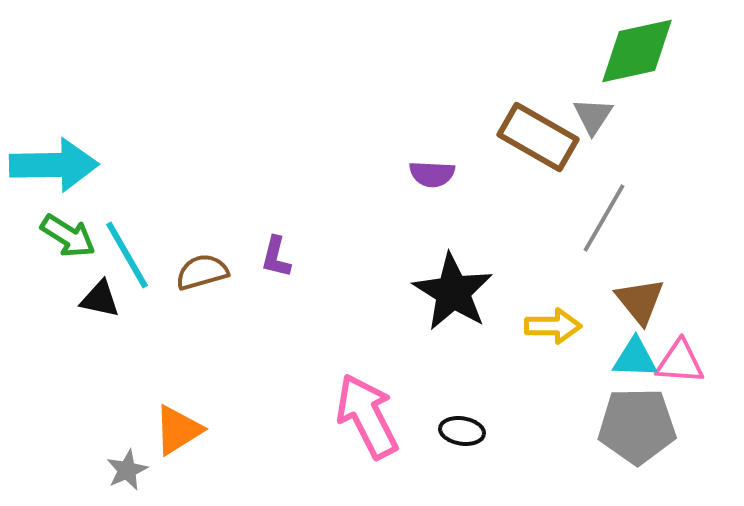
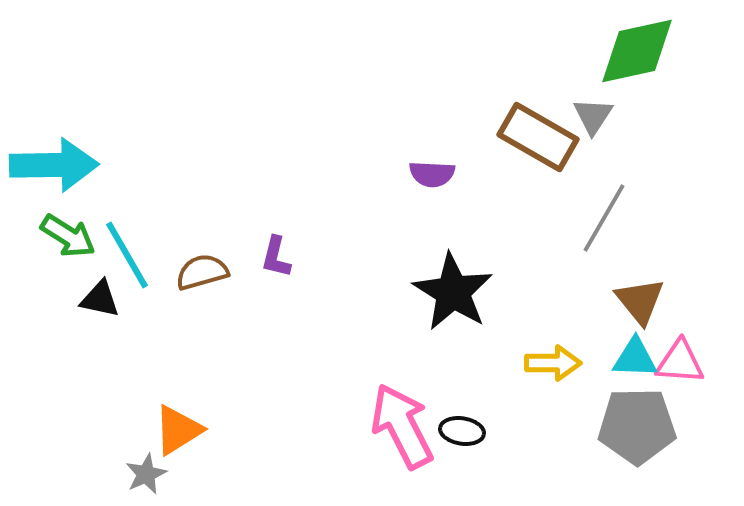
yellow arrow: moved 37 px down
pink arrow: moved 35 px right, 10 px down
gray star: moved 19 px right, 4 px down
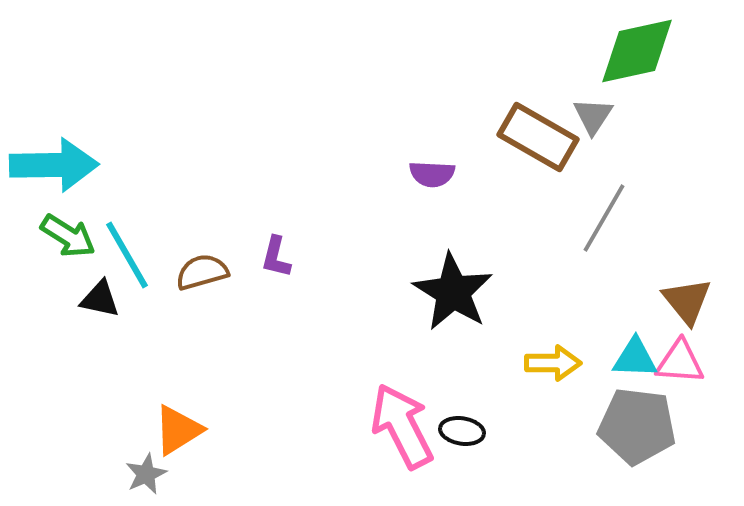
brown triangle: moved 47 px right
gray pentagon: rotated 8 degrees clockwise
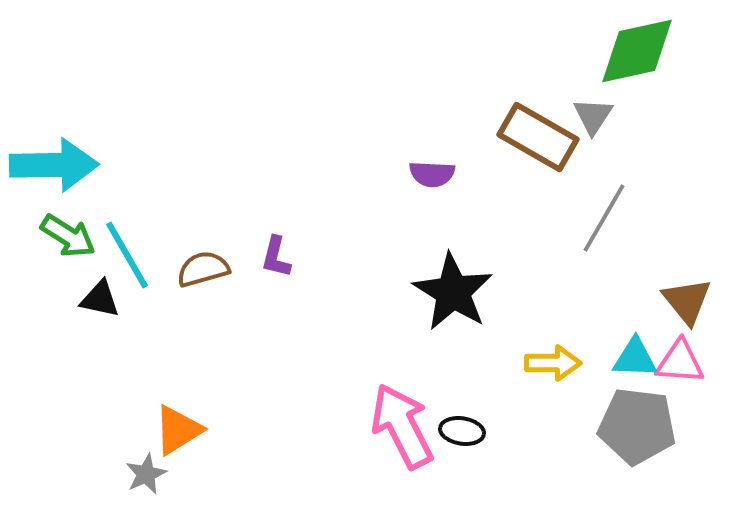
brown semicircle: moved 1 px right, 3 px up
